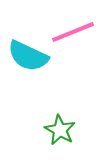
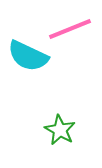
pink line: moved 3 px left, 3 px up
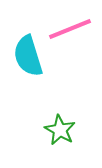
cyan semicircle: rotated 48 degrees clockwise
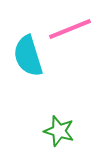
green star: moved 1 px left, 1 px down; rotated 12 degrees counterclockwise
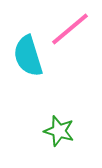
pink line: rotated 18 degrees counterclockwise
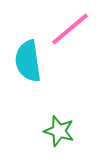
cyan semicircle: moved 5 px down; rotated 9 degrees clockwise
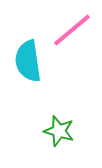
pink line: moved 2 px right, 1 px down
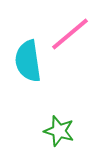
pink line: moved 2 px left, 4 px down
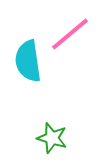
green star: moved 7 px left, 7 px down
